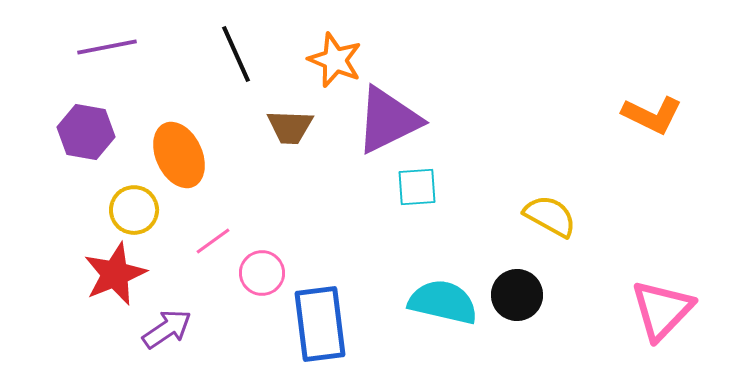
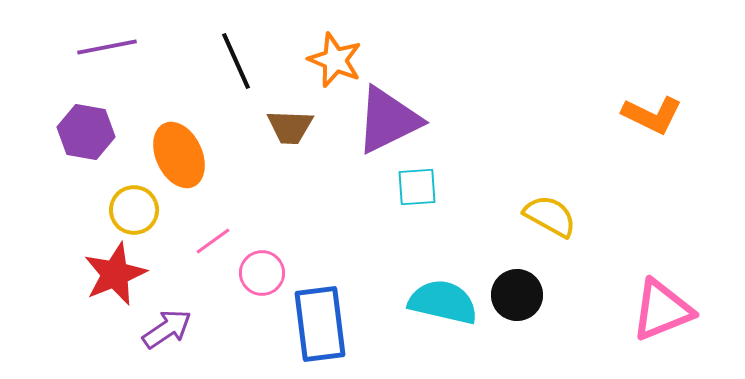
black line: moved 7 px down
pink triangle: rotated 24 degrees clockwise
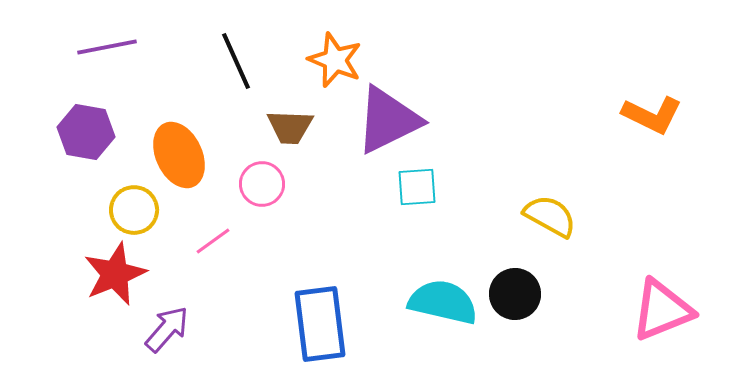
pink circle: moved 89 px up
black circle: moved 2 px left, 1 px up
purple arrow: rotated 15 degrees counterclockwise
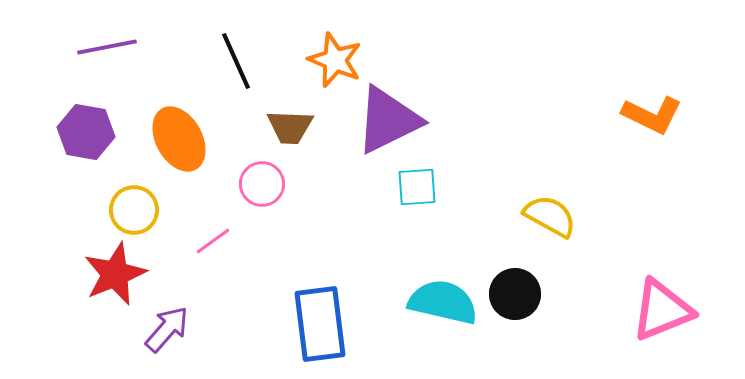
orange ellipse: moved 16 px up; rotated 4 degrees counterclockwise
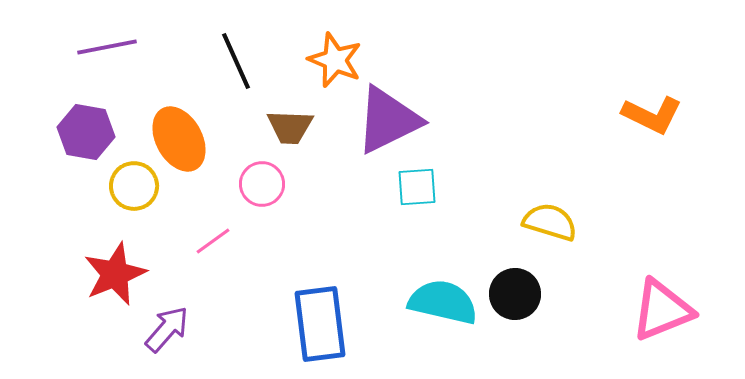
yellow circle: moved 24 px up
yellow semicircle: moved 6 px down; rotated 12 degrees counterclockwise
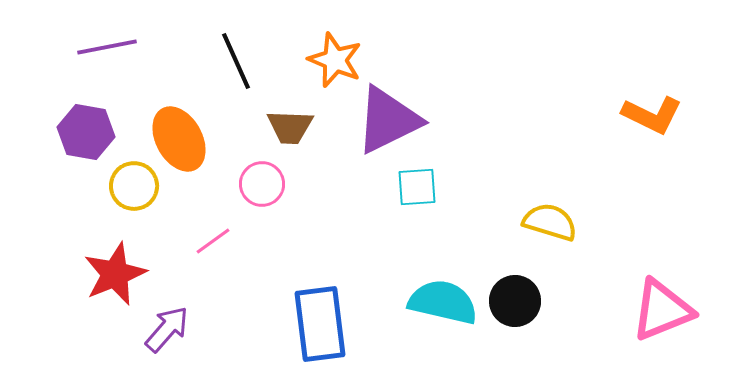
black circle: moved 7 px down
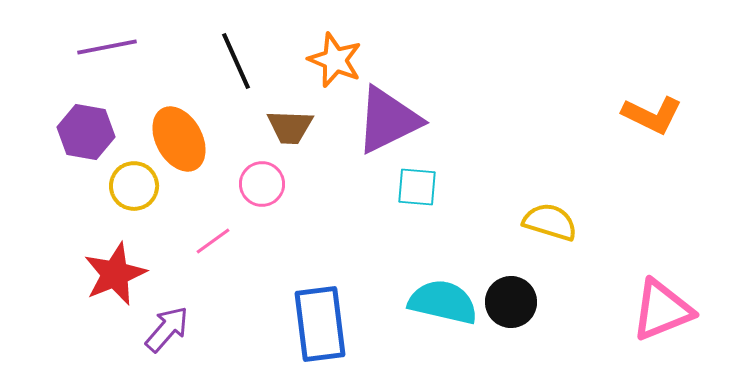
cyan square: rotated 9 degrees clockwise
black circle: moved 4 px left, 1 px down
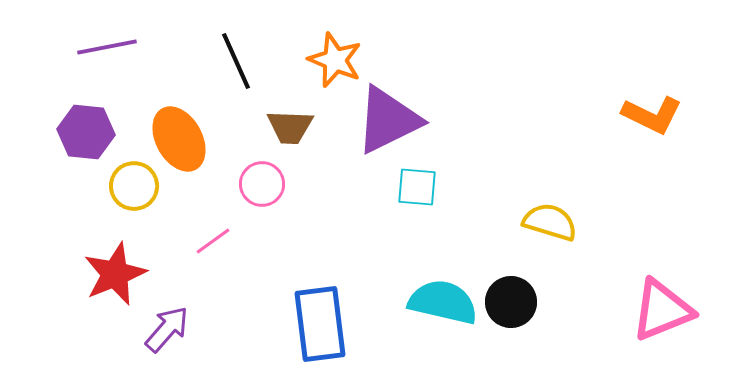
purple hexagon: rotated 4 degrees counterclockwise
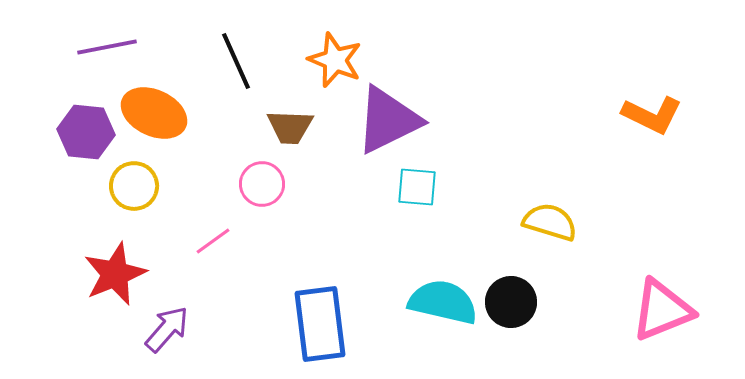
orange ellipse: moved 25 px left, 26 px up; rotated 36 degrees counterclockwise
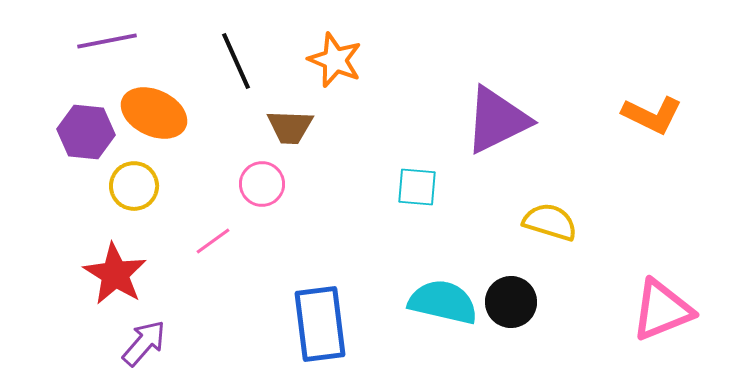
purple line: moved 6 px up
purple triangle: moved 109 px right
red star: rotated 18 degrees counterclockwise
purple arrow: moved 23 px left, 14 px down
